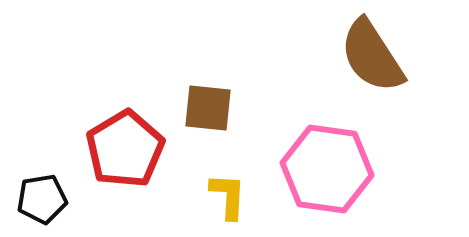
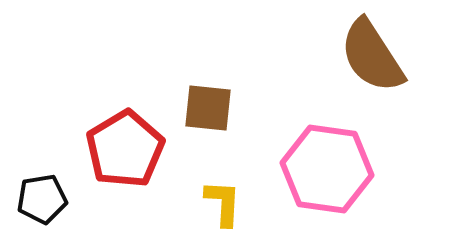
yellow L-shape: moved 5 px left, 7 px down
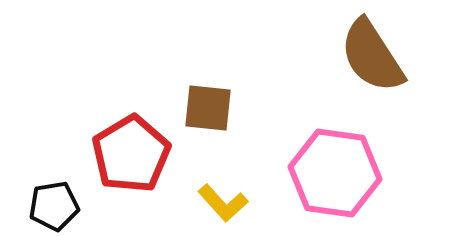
red pentagon: moved 6 px right, 5 px down
pink hexagon: moved 8 px right, 4 px down
black pentagon: moved 12 px right, 7 px down
yellow L-shape: rotated 135 degrees clockwise
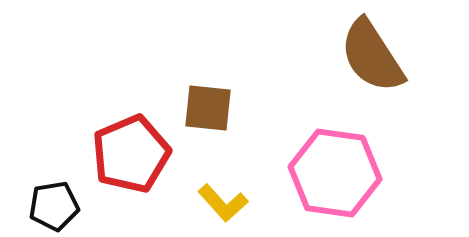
red pentagon: rotated 8 degrees clockwise
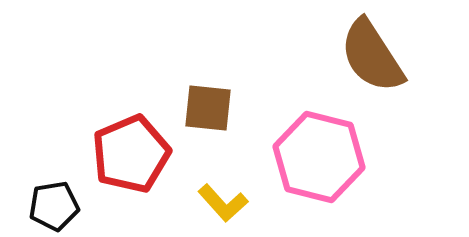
pink hexagon: moved 16 px left, 16 px up; rotated 6 degrees clockwise
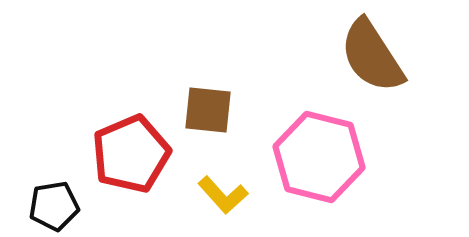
brown square: moved 2 px down
yellow L-shape: moved 8 px up
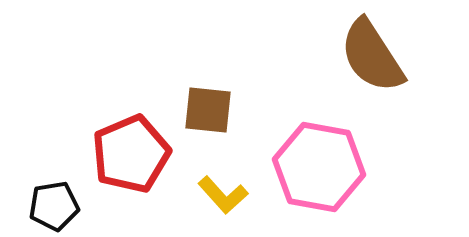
pink hexagon: moved 10 px down; rotated 4 degrees counterclockwise
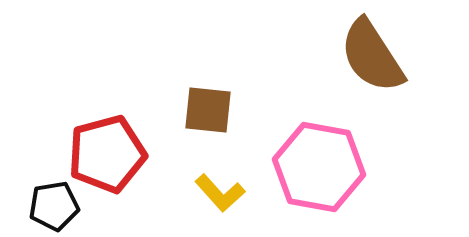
red pentagon: moved 24 px left; rotated 8 degrees clockwise
yellow L-shape: moved 3 px left, 2 px up
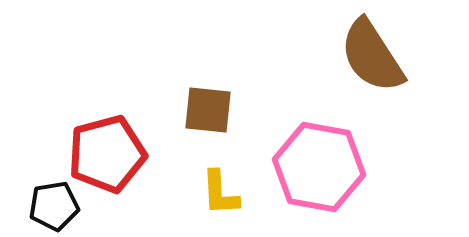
yellow L-shape: rotated 39 degrees clockwise
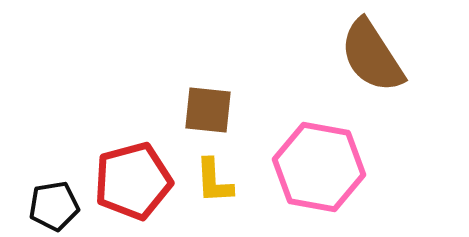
red pentagon: moved 26 px right, 27 px down
yellow L-shape: moved 6 px left, 12 px up
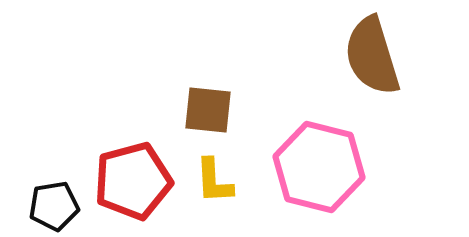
brown semicircle: rotated 16 degrees clockwise
pink hexagon: rotated 4 degrees clockwise
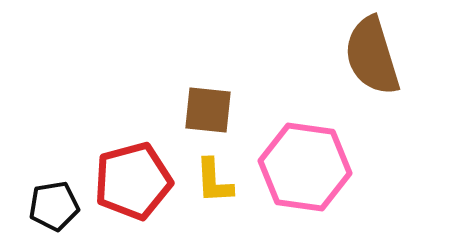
pink hexagon: moved 14 px left; rotated 6 degrees counterclockwise
